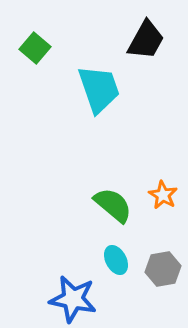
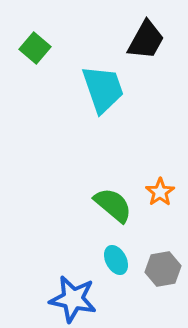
cyan trapezoid: moved 4 px right
orange star: moved 3 px left, 3 px up; rotated 8 degrees clockwise
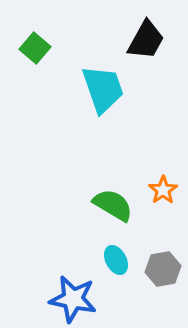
orange star: moved 3 px right, 2 px up
green semicircle: rotated 9 degrees counterclockwise
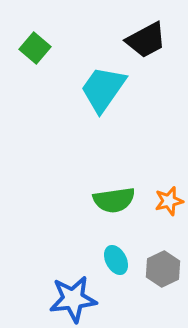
black trapezoid: rotated 33 degrees clockwise
cyan trapezoid: rotated 126 degrees counterclockwise
orange star: moved 6 px right, 11 px down; rotated 20 degrees clockwise
green semicircle: moved 1 px right, 5 px up; rotated 141 degrees clockwise
gray hexagon: rotated 16 degrees counterclockwise
blue star: rotated 18 degrees counterclockwise
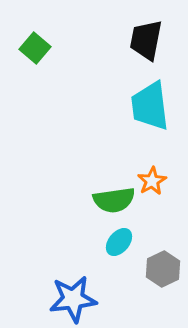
black trapezoid: rotated 129 degrees clockwise
cyan trapezoid: moved 47 px right, 17 px down; rotated 42 degrees counterclockwise
orange star: moved 17 px left, 20 px up; rotated 16 degrees counterclockwise
cyan ellipse: moved 3 px right, 18 px up; rotated 68 degrees clockwise
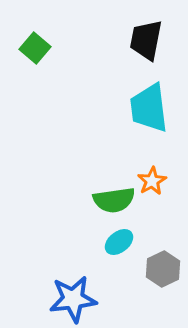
cyan trapezoid: moved 1 px left, 2 px down
cyan ellipse: rotated 12 degrees clockwise
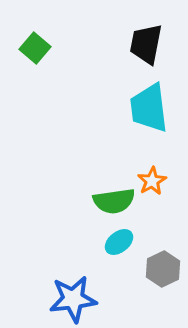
black trapezoid: moved 4 px down
green semicircle: moved 1 px down
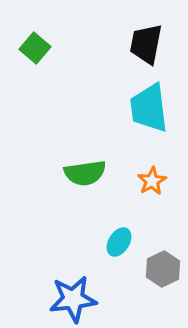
green semicircle: moved 29 px left, 28 px up
cyan ellipse: rotated 20 degrees counterclockwise
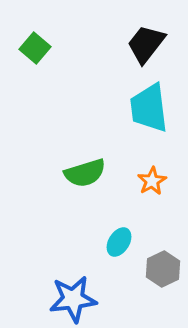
black trapezoid: rotated 27 degrees clockwise
green semicircle: rotated 9 degrees counterclockwise
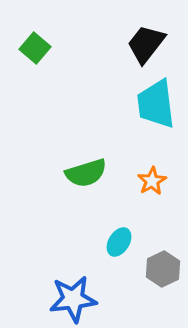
cyan trapezoid: moved 7 px right, 4 px up
green semicircle: moved 1 px right
